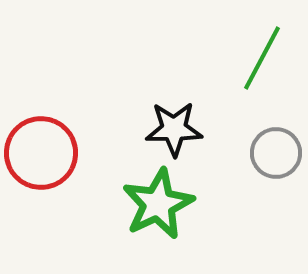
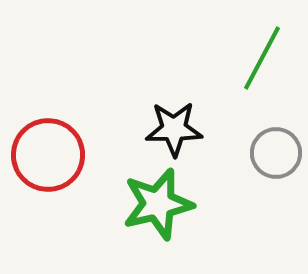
red circle: moved 7 px right, 2 px down
green star: rotated 12 degrees clockwise
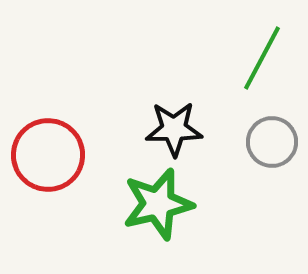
gray circle: moved 4 px left, 11 px up
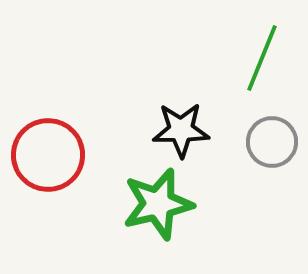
green line: rotated 6 degrees counterclockwise
black star: moved 7 px right, 1 px down
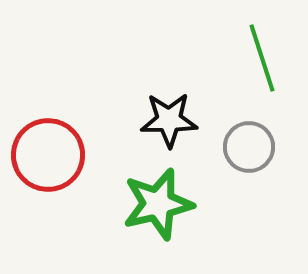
green line: rotated 40 degrees counterclockwise
black star: moved 12 px left, 10 px up
gray circle: moved 23 px left, 5 px down
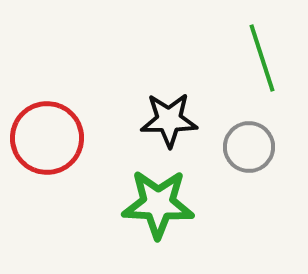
red circle: moved 1 px left, 17 px up
green star: rotated 16 degrees clockwise
